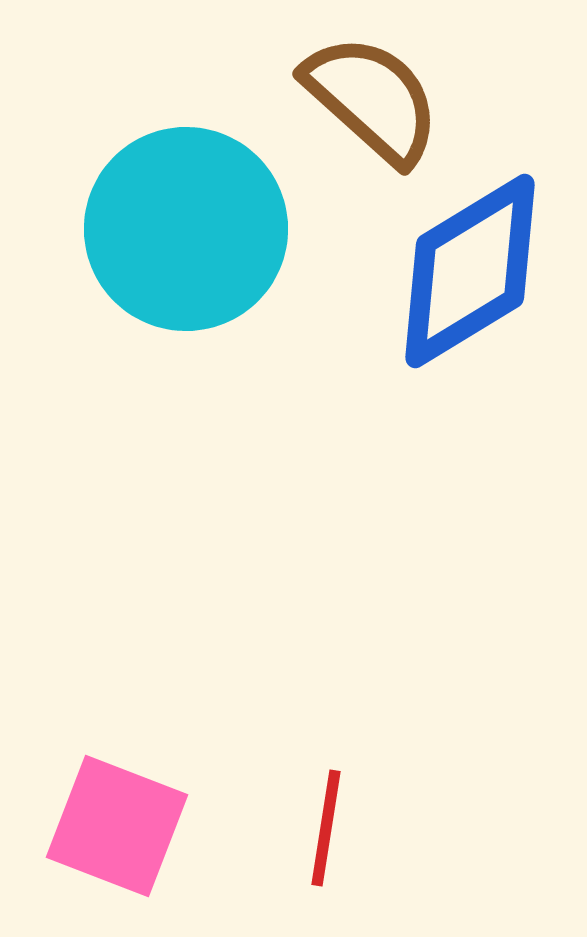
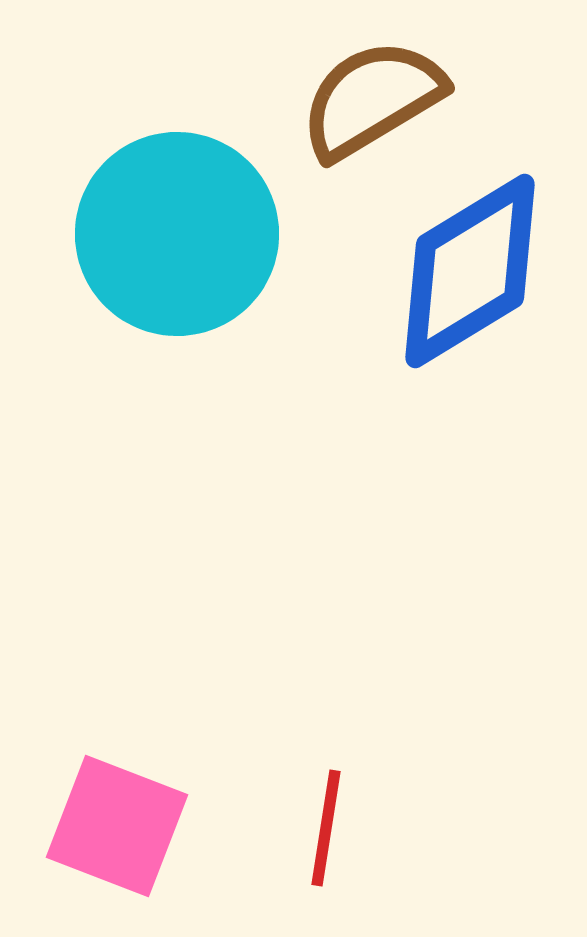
brown semicircle: rotated 73 degrees counterclockwise
cyan circle: moved 9 px left, 5 px down
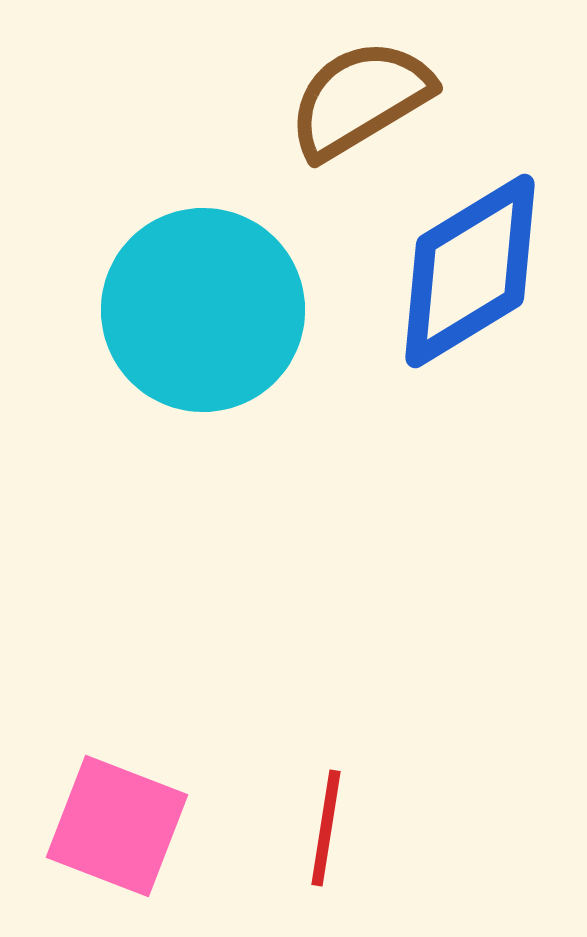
brown semicircle: moved 12 px left
cyan circle: moved 26 px right, 76 px down
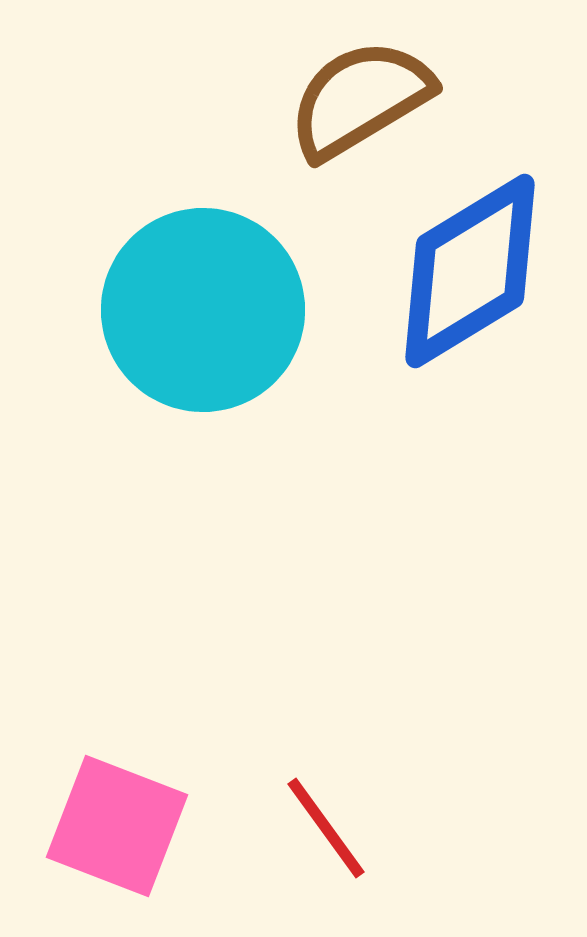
red line: rotated 45 degrees counterclockwise
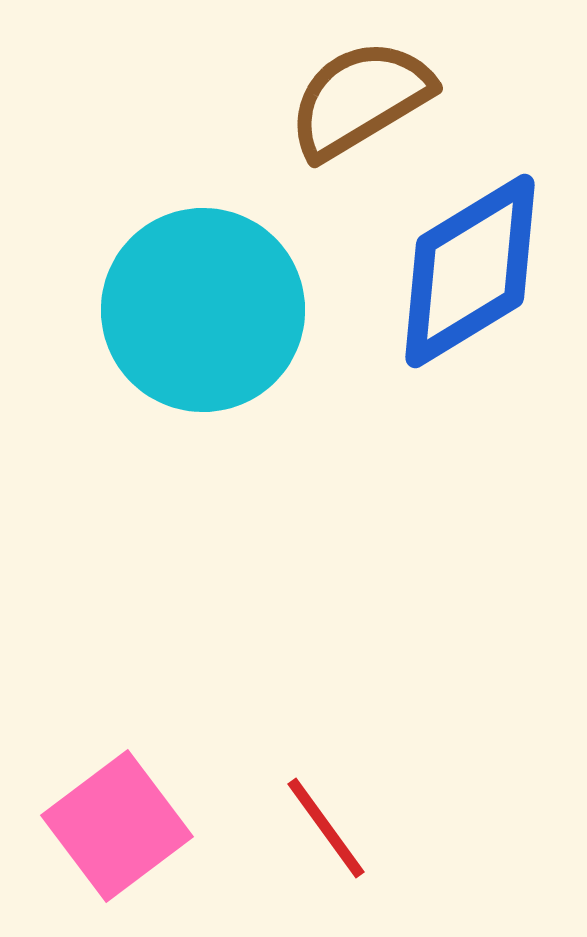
pink square: rotated 32 degrees clockwise
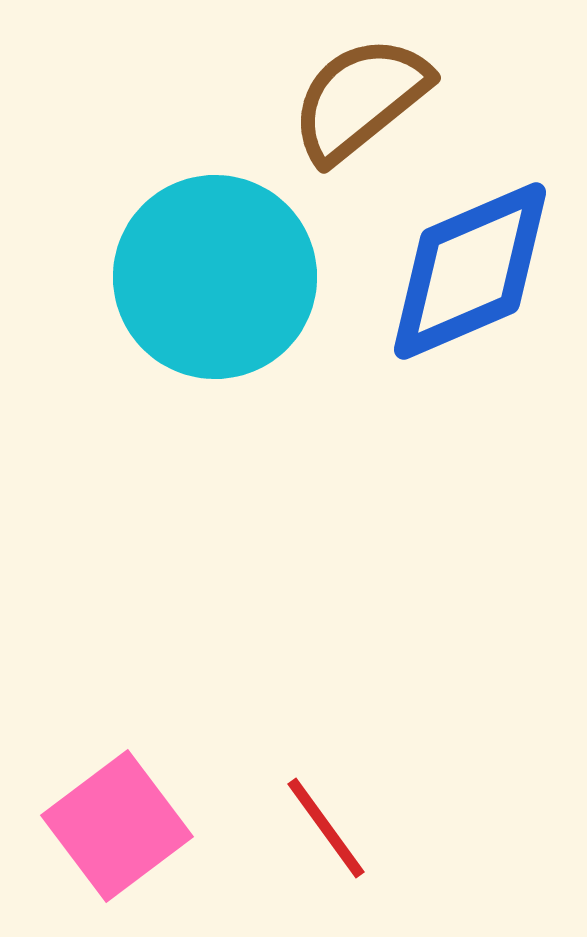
brown semicircle: rotated 8 degrees counterclockwise
blue diamond: rotated 8 degrees clockwise
cyan circle: moved 12 px right, 33 px up
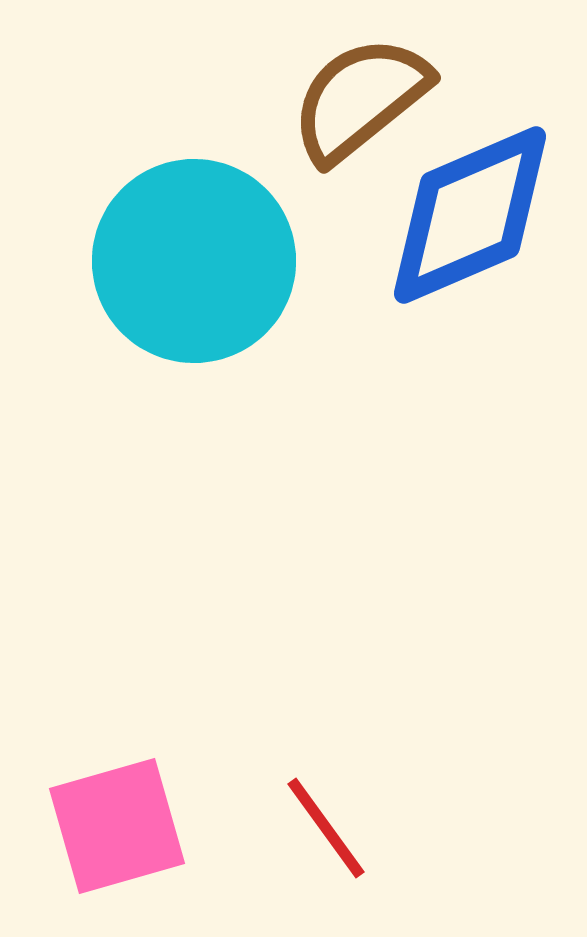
blue diamond: moved 56 px up
cyan circle: moved 21 px left, 16 px up
pink square: rotated 21 degrees clockwise
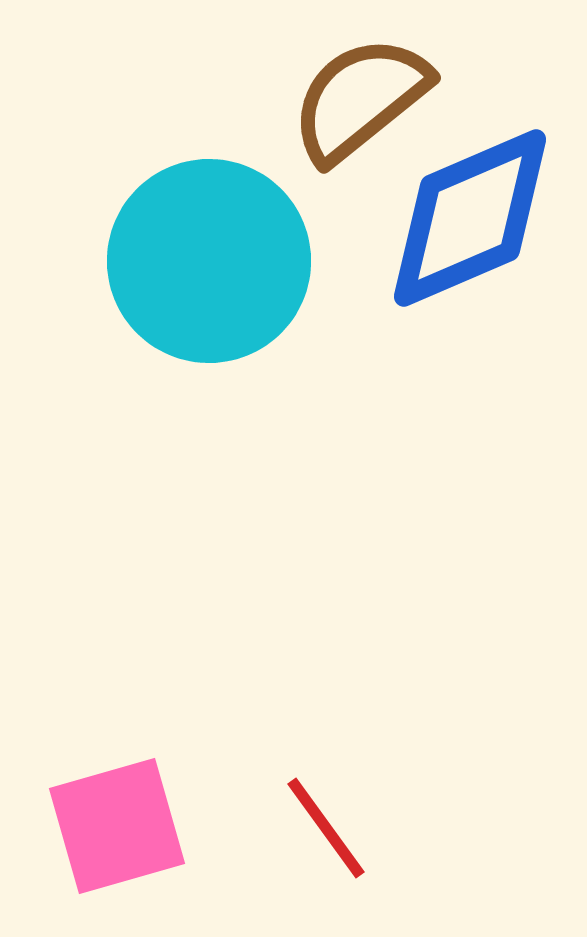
blue diamond: moved 3 px down
cyan circle: moved 15 px right
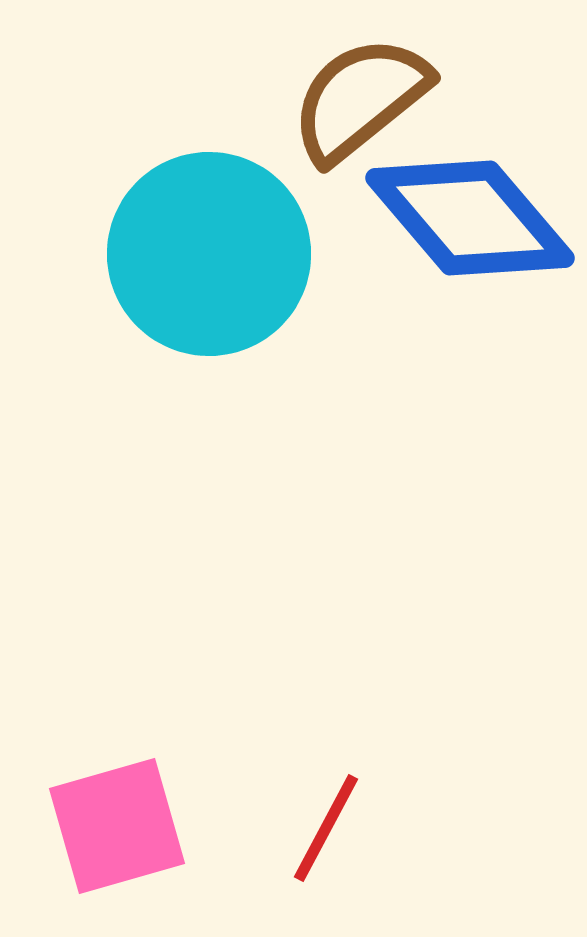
blue diamond: rotated 73 degrees clockwise
cyan circle: moved 7 px up
red line: rotated 64 degrees clockwise
